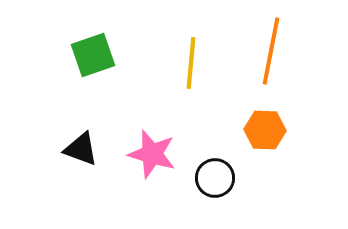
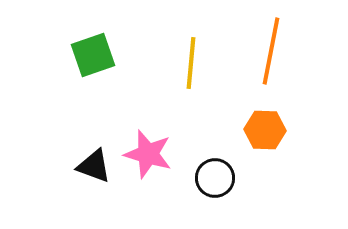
black triangle: moved 13 px right, 17 px down
pink star: moved 4 px left
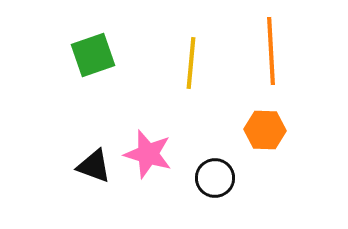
orange line: rotated 14 degrees counterclockwise
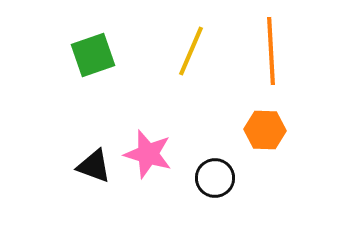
yellow line: moved 12 px up; rotated 18 degrees clockwise
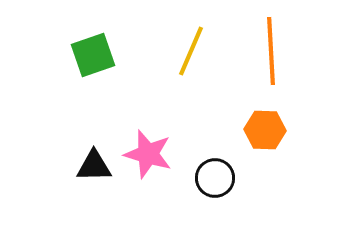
black triangle: rotated 21 degrees counterclockwise
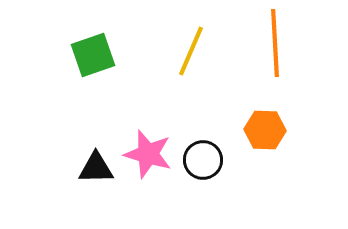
orange line: moved 4 px right, 8 px up
black triangle: moved 2 px right, 2 px down
black circle: moved 12 px left, 18 px up
